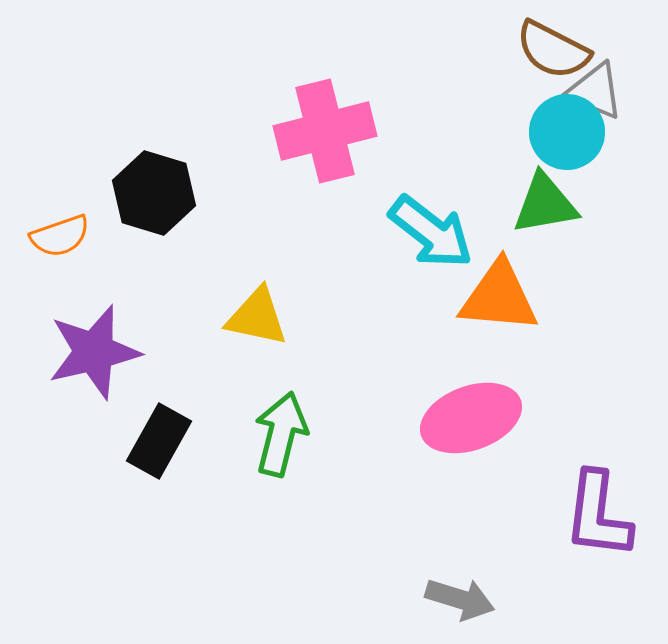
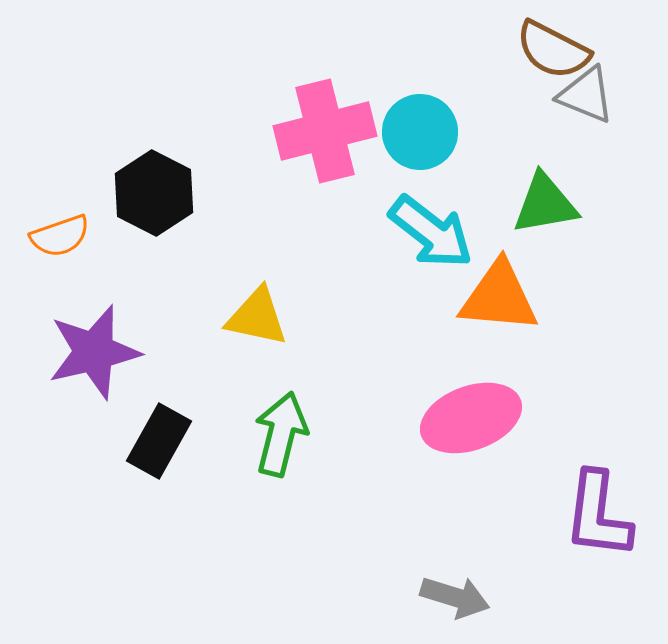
gray triangle: moved 9 px left, 4 px down
cyan circle: moved 147 px left
black hexagon: rotated 10 degrees clockwise
gray arrow: moved 5 px left, 2 px up
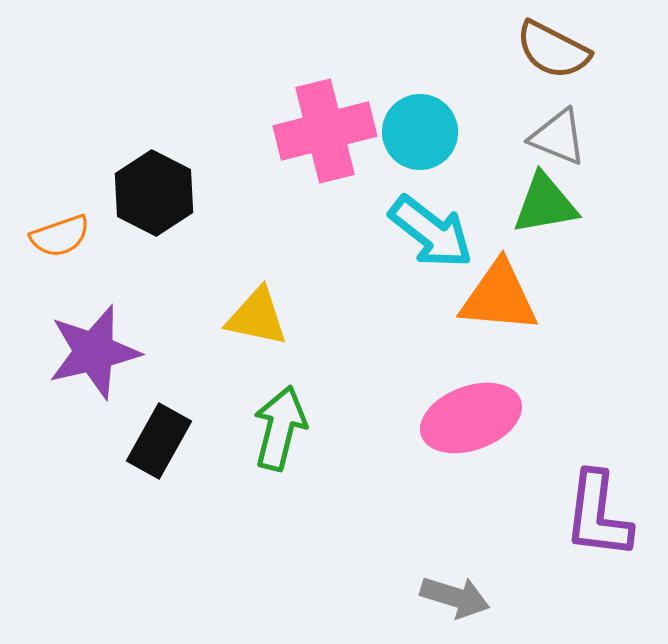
gray triangle: moved 28 px left, 42 px down
green arrow: moved 1 px left, 6 px up
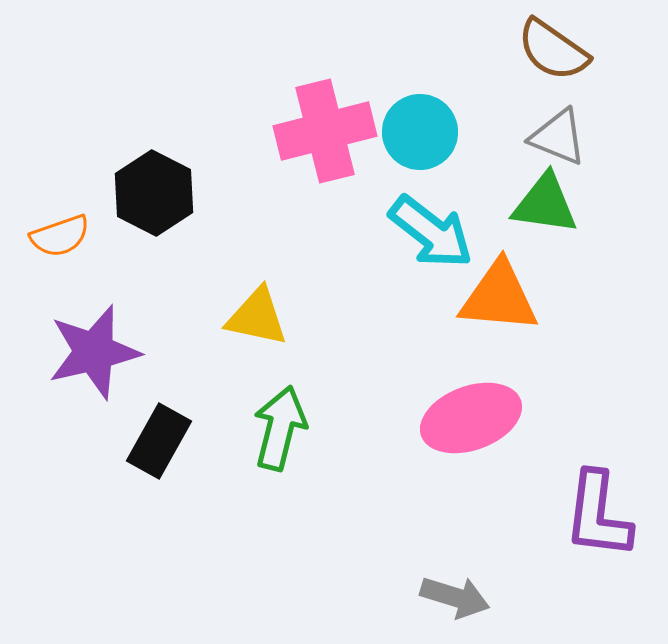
brown semicircle: rotated 8 degrees clockwise
green triangle: rotated 18 degrees clockwise
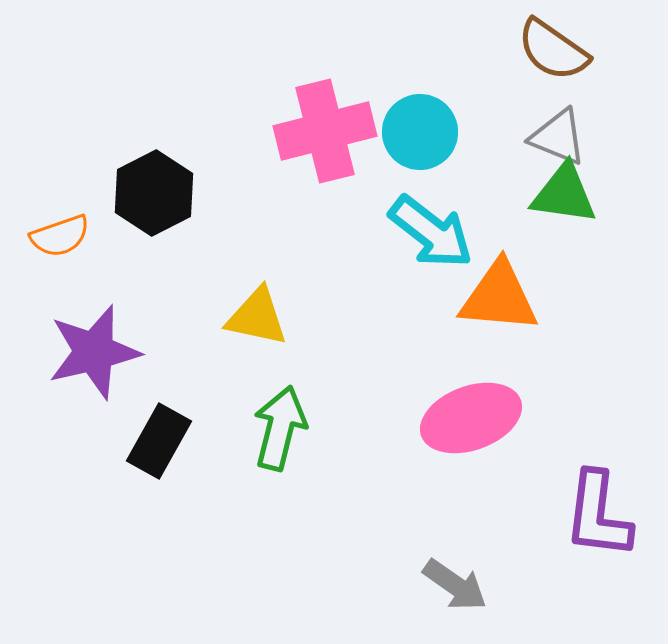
black hexagon: rotated 6 degrees clockwise
green triangle: moved 19 px right, 10 px up
gray arrow: moved 12 px up; rotated 18 degrees clockwise
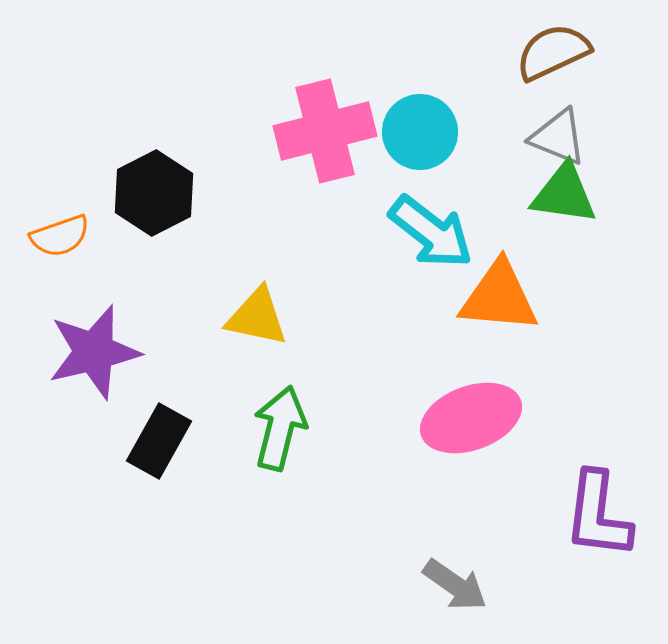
brown semicircle: moved 2 px down; rotated 120 degrees clockwise
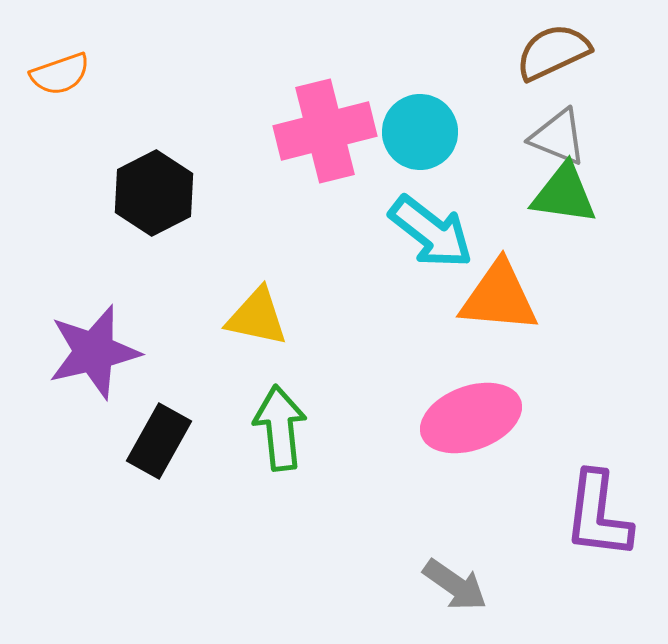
orange semicircle: moved 162 px up
green arrow: rotated 20 degrees counterclockwise
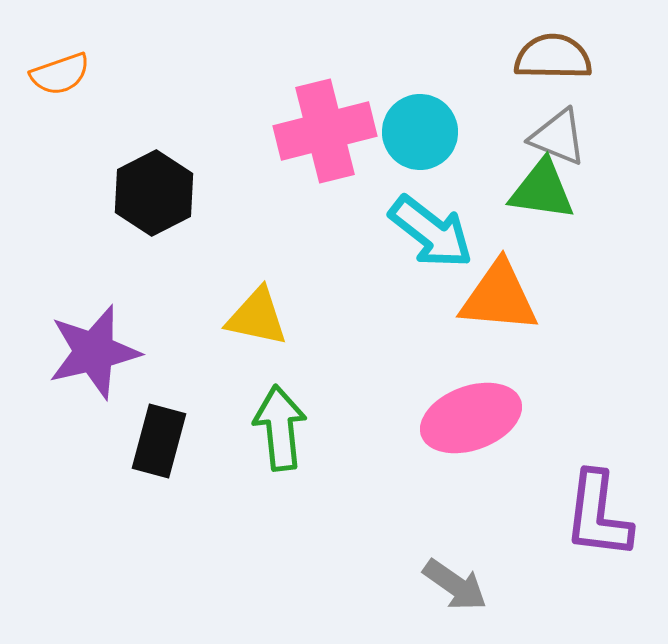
brown semicircle: moved 5 px down; rotated 26 degrees clockwise
green triangle: moved 22 px left, 4 px up
black rectangle: rotated 14 degrees counterclockwise
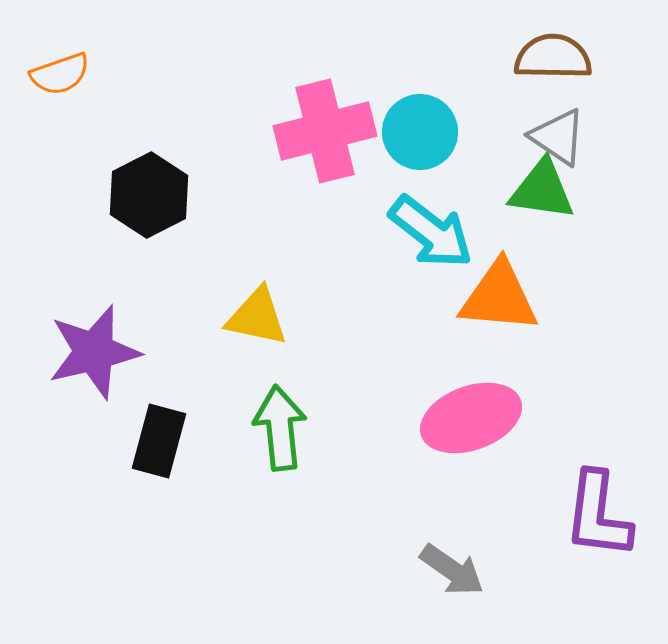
gray triangle: rotated 12 degrees clockwise
black hexagon: moved 5 px left, 2 px down
gray arrow: moved 3 px left, 15 px up
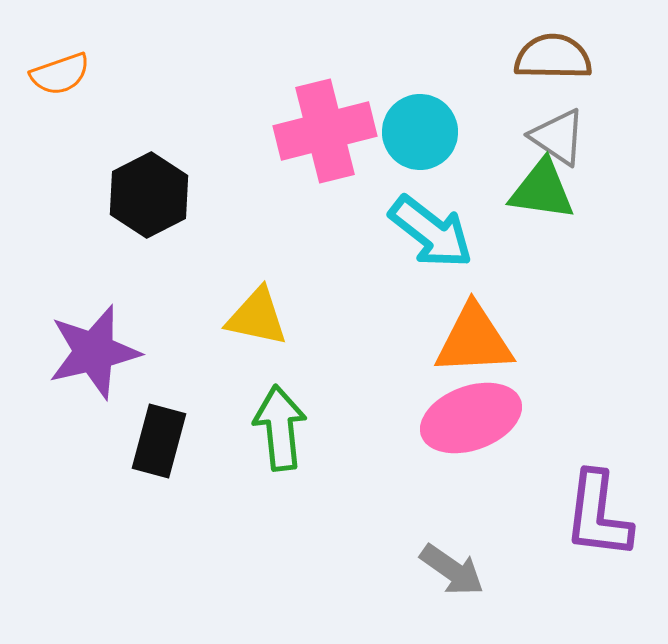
orange triangle: moved 25 px left, 43 px down; rotated 8 degrees counterclockwise
